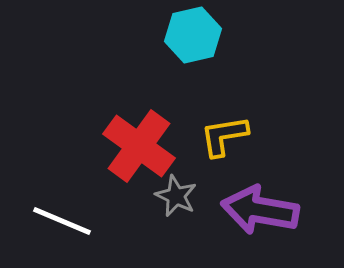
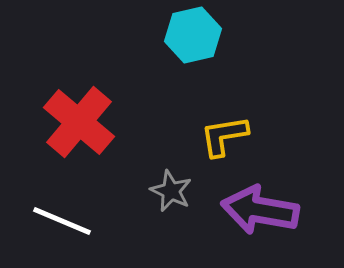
red cross: moved 60 px left, 24 px up; rotated 4 degrees clockwise
gray star: moved 5 px left, 5 px up
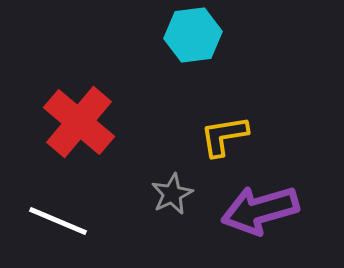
cyan hexagon: rotated 6 degrees clockwise
gray star: moved 1 px right, 3 px down; rotated 21 degrees clockwise
purple arrow: rotated 26 degrees counterclockwise
white line: moved 4 px left
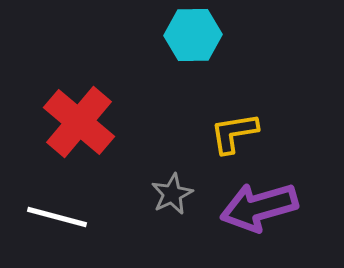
cyan hexagon: rotated 6 degrees clockwise
yellow L-shape: moved 10 px right, 3 px up
purple arrow: moved 1 px left, 3 px up
white line: moved 1 px left, 4 px up; rotated 8 degrees counterclockwise
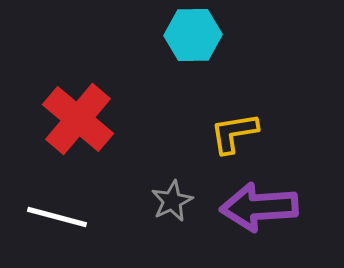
red cross: moved 1 px left, 3 px up
gray star: moved 7 px down
purple arrow: rotated 12 degrees clockwise
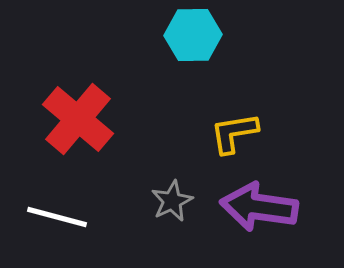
purple arrow: rotated 12 degrees clockwise
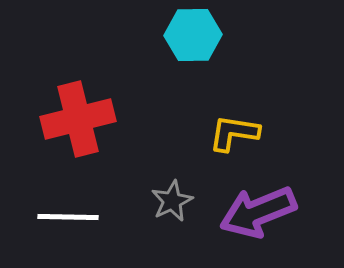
red cross: rotated 36 degrees clockwise
yellow L-shape: rotated 18 degrees clockwise
purple arrow: moved 1 px left, 5 px down; rotated 30 degrees counterclockwise
white line: moved 11 px right; rotated 14 degrees counterclockwise
